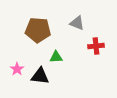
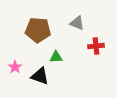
pink star: moved 2 px left, 2 px up
black triangle: rotated 12 degrees clockwise
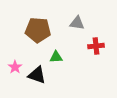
gray triangle: rotated 14 degrees counterclockwise
black triangle: moved 3 px left, 1 px up
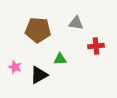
gray triangle: moved 1 px left
green triangle: moved 4 px right, 2 px down
pink star: rotated 16 degrees counterclockwise
black triangle: moved 2 px right; rotated 48 degrees counterclockwise
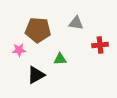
red cross: moved 4 px right, 1 px up
pink star: moved 4 px right, 17 px up; rotated 24 degrees counterclockwise
black triangle: moved 3 px left
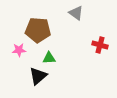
gray triangle: moved 10 px up; rotated 28 degrees clockwise
red cross: rotated 21 degrees clockwise
green triangle: moved 11 px left, 1 px up
black triangle: moved 2 px right, 1 px down; rotated 12 degrees counterclockwise
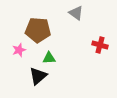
pink star: rotated 16 degrees counterclockwise
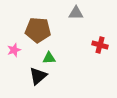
gray triangle: rotated 35 degrees counterclockwise
pink star: moved 5 px left
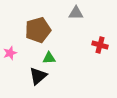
brown pentagon: rotated 20 degrees counterclockwise
pink star: moved 4 px left, 3 px down
